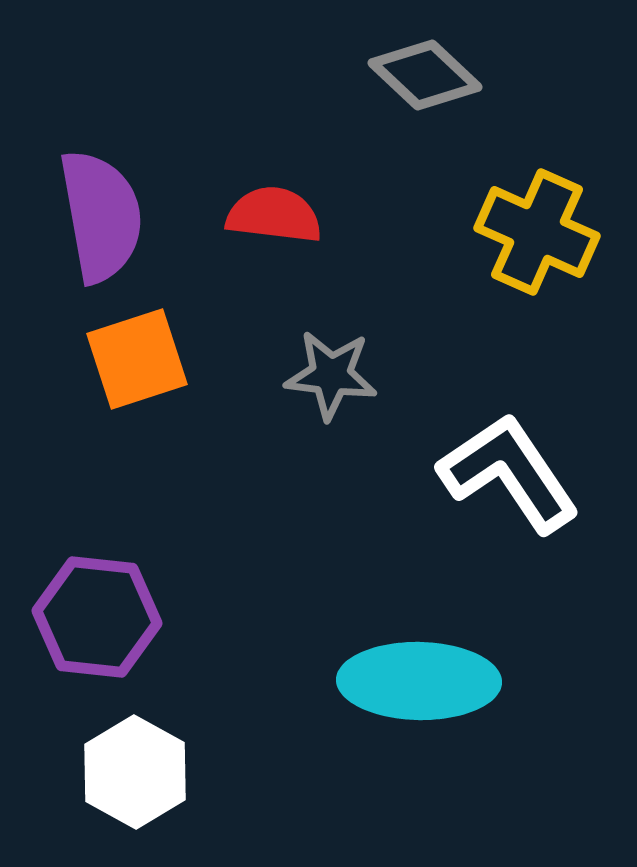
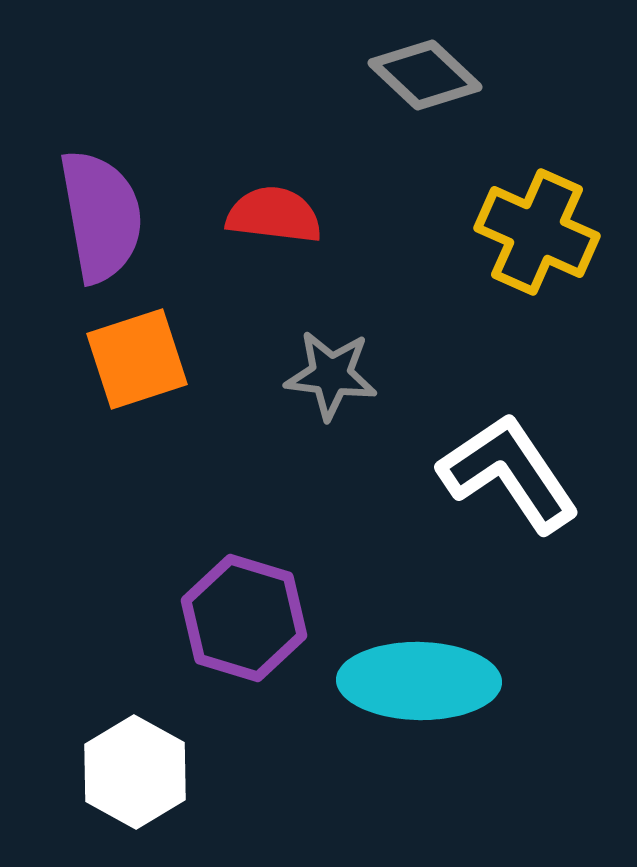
purple hexagon: moved 147 px right, 1 px down; rotated 11 degrees clockwise
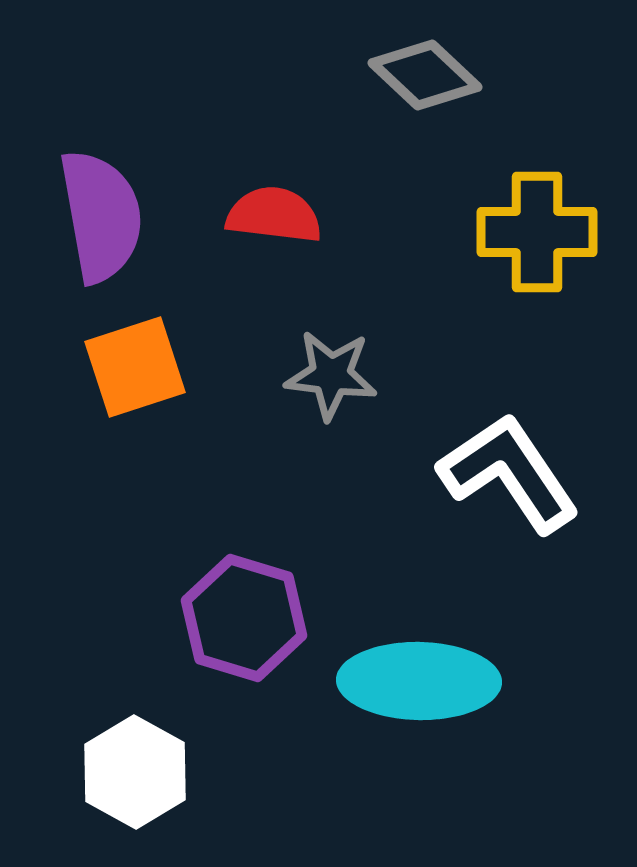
yellow cross: rotated 24 degrees counterclockwise
orange square: moved 2 px left, 8 px down
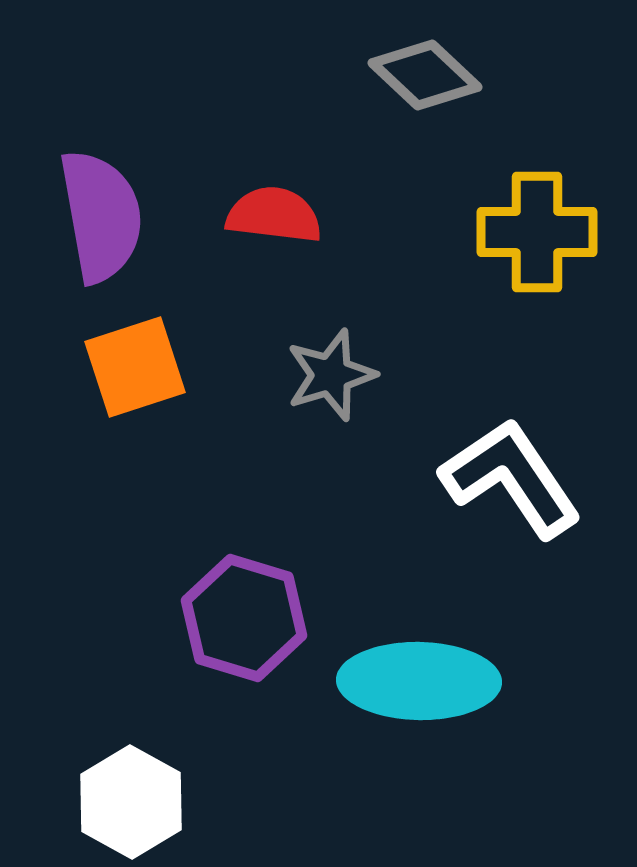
gray star: rotated 24 degrees counterclockwise
white L-shape: moved 2 px right, 5 px down
white hexagon: moved 4 px left, 30 px down
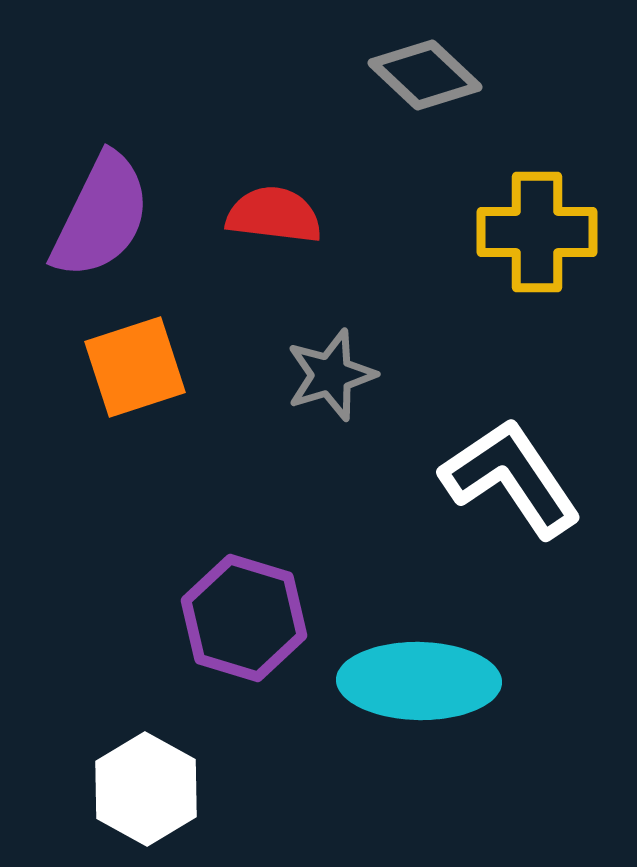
purple semicircle: rotated 36 degrees clockwise
white hexagon: moved 15 px right, 13 px up
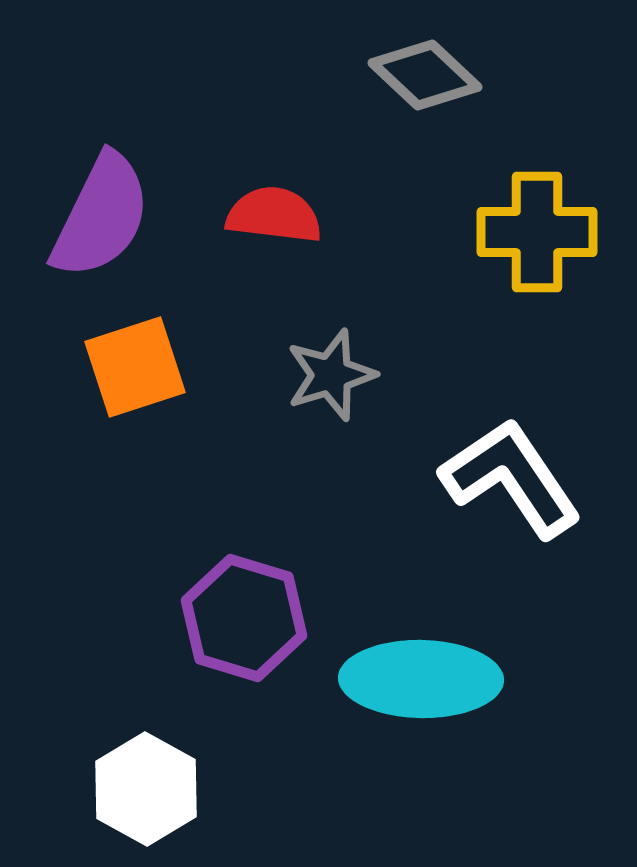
cyan ellipse: moved 2 px right, 2 px up
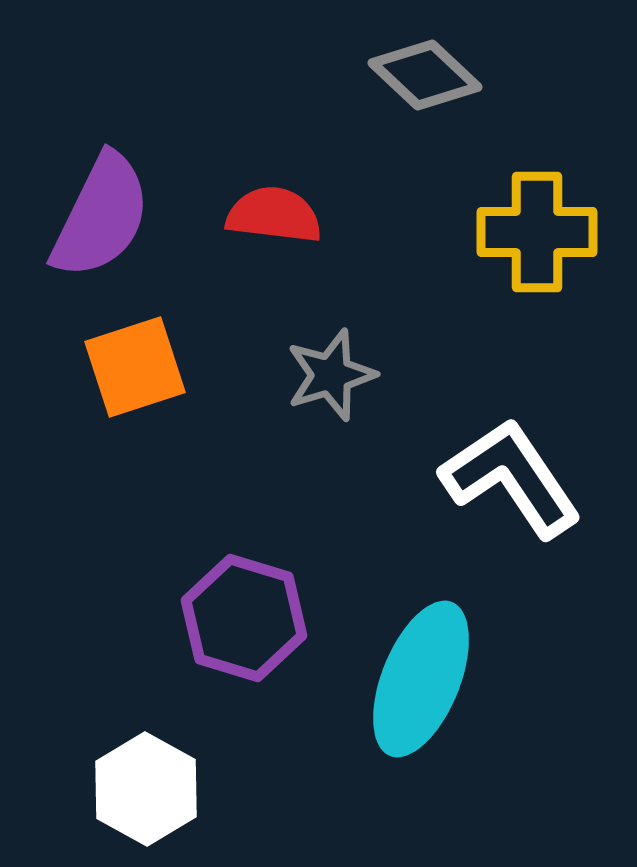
cyan ellipse: rotated 69 degrees counterclockwise
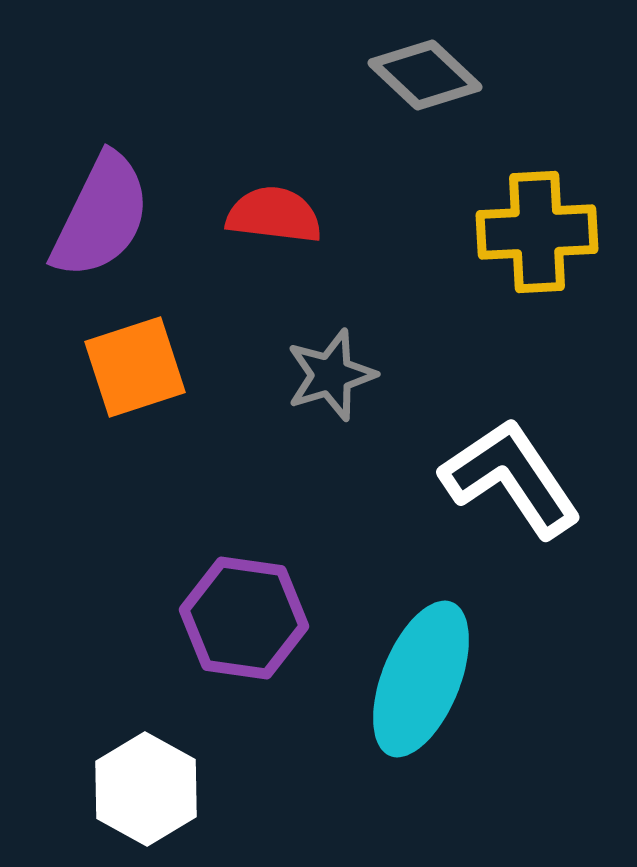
yellow cross: rotated 3 degrees counterclockwise
purple hexagon: rotated 9 degrees counterclockwise
